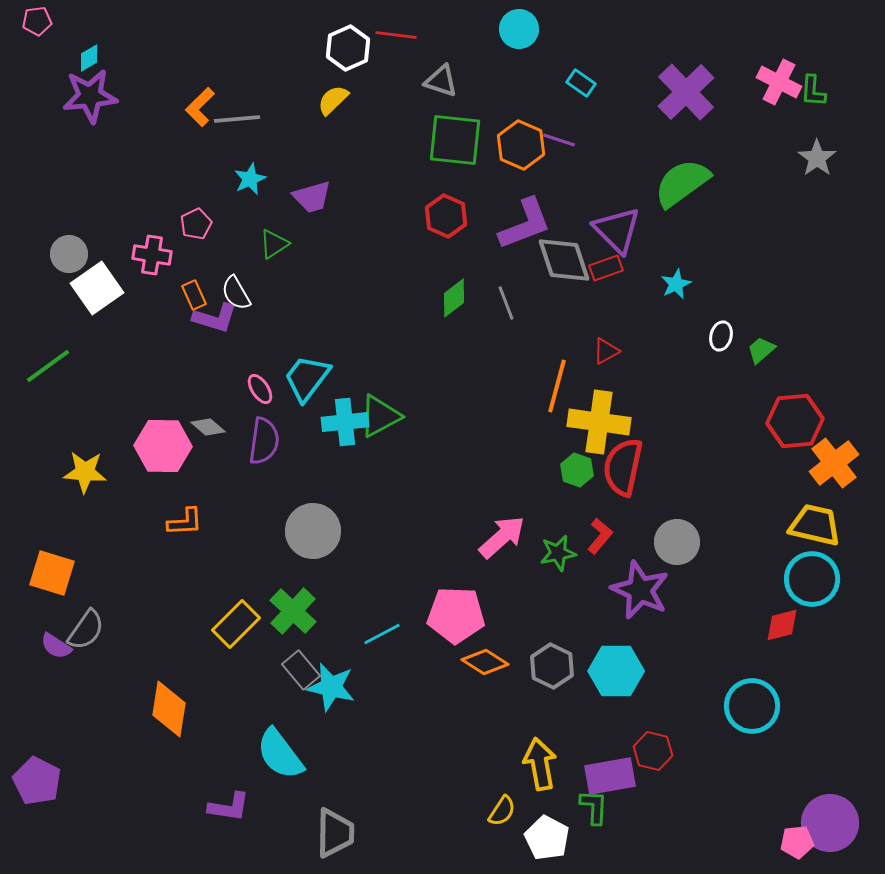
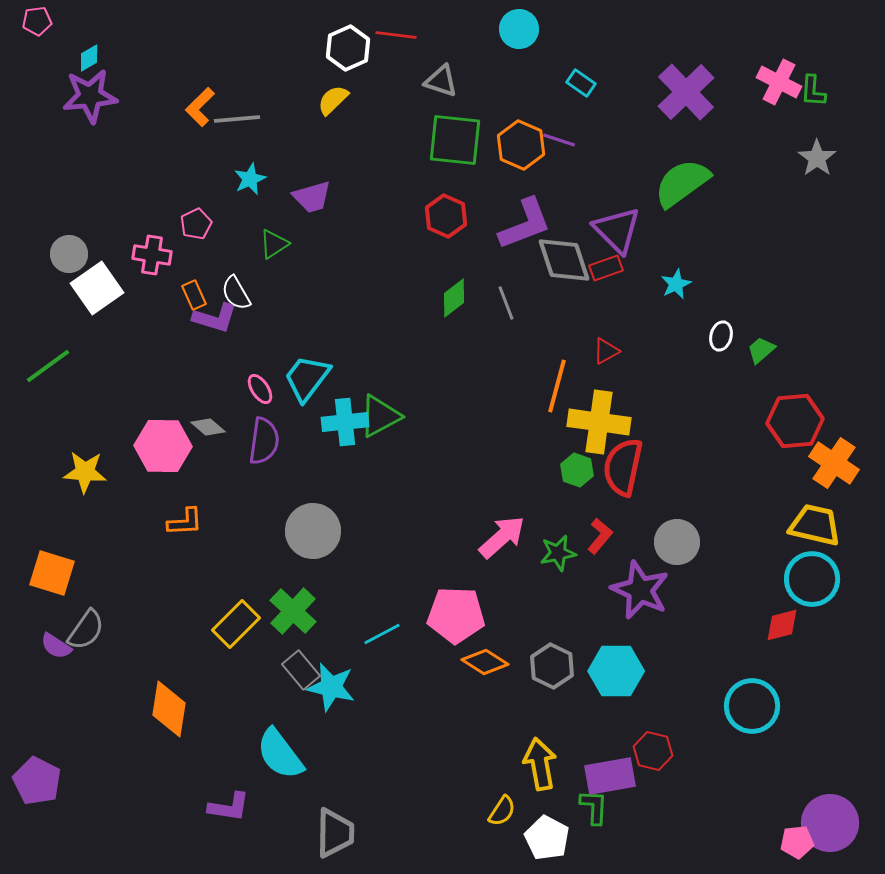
orange cross at (834, 463): rotated 18 degrees counterclockwise
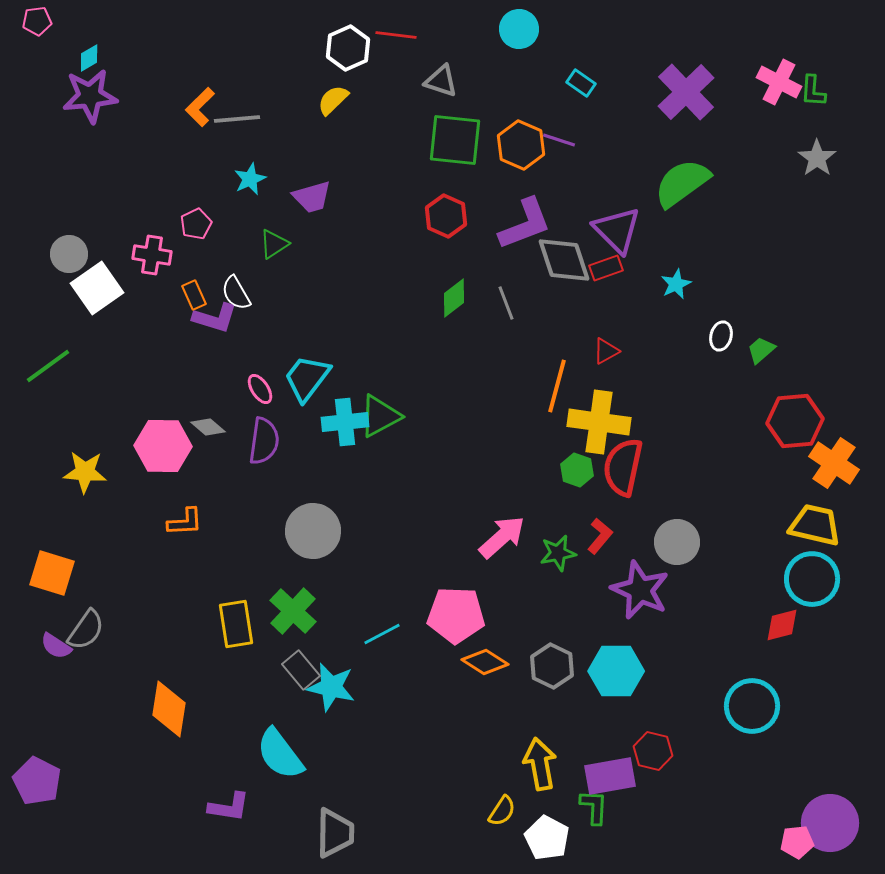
yellow rectangle at (236, 624): rotated 54 degrees counterclockwise
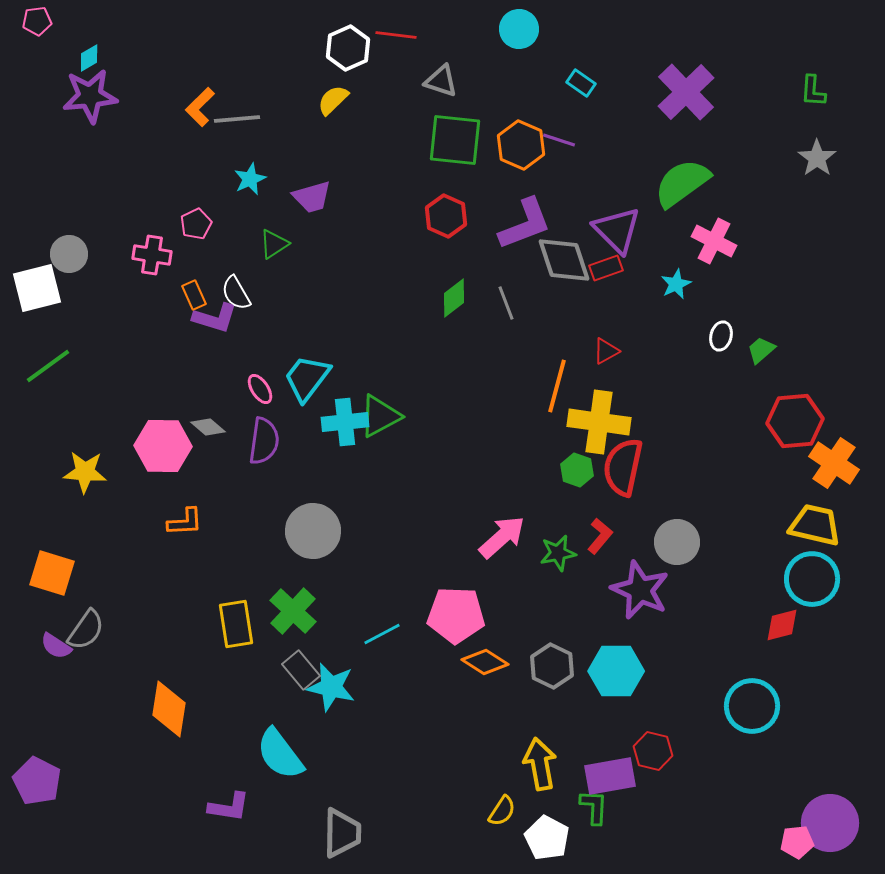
pink cross at (779, 82): moved 65 px left, 159 px down
white square at (97, 288): moved 60 px left; rotated 21 degrees clockwise
gray trapezoid at (335, 833): moved 7 px right
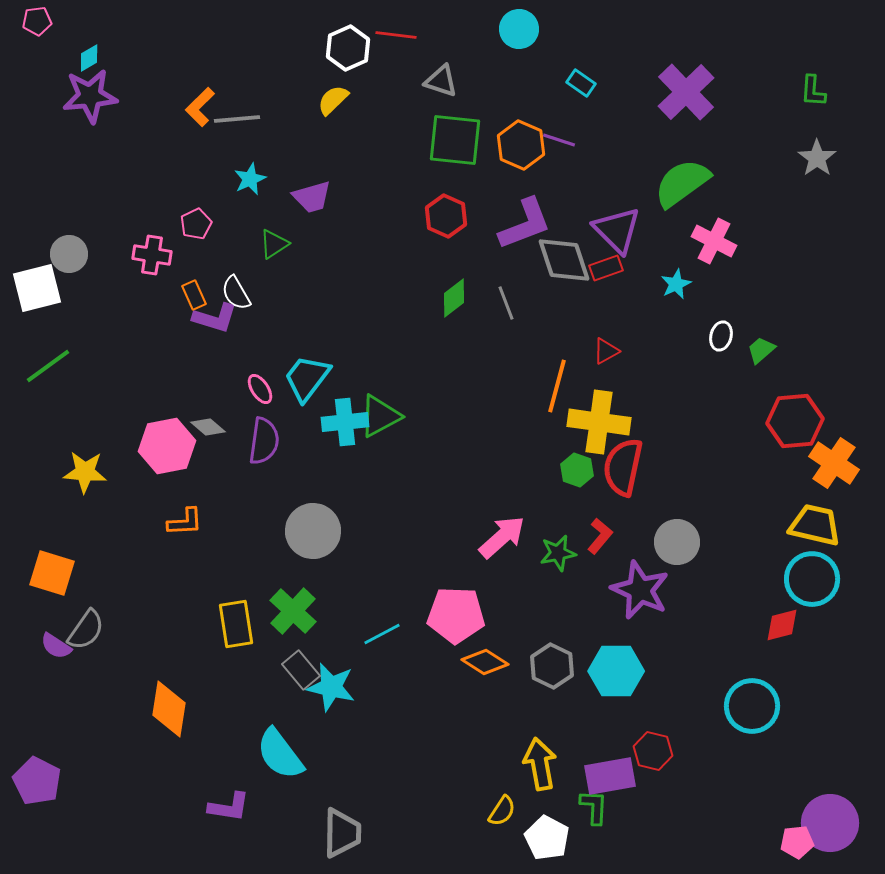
pink hexagon at (163, 446): moved 4 px right; rotated 12 degrees counterclockwise
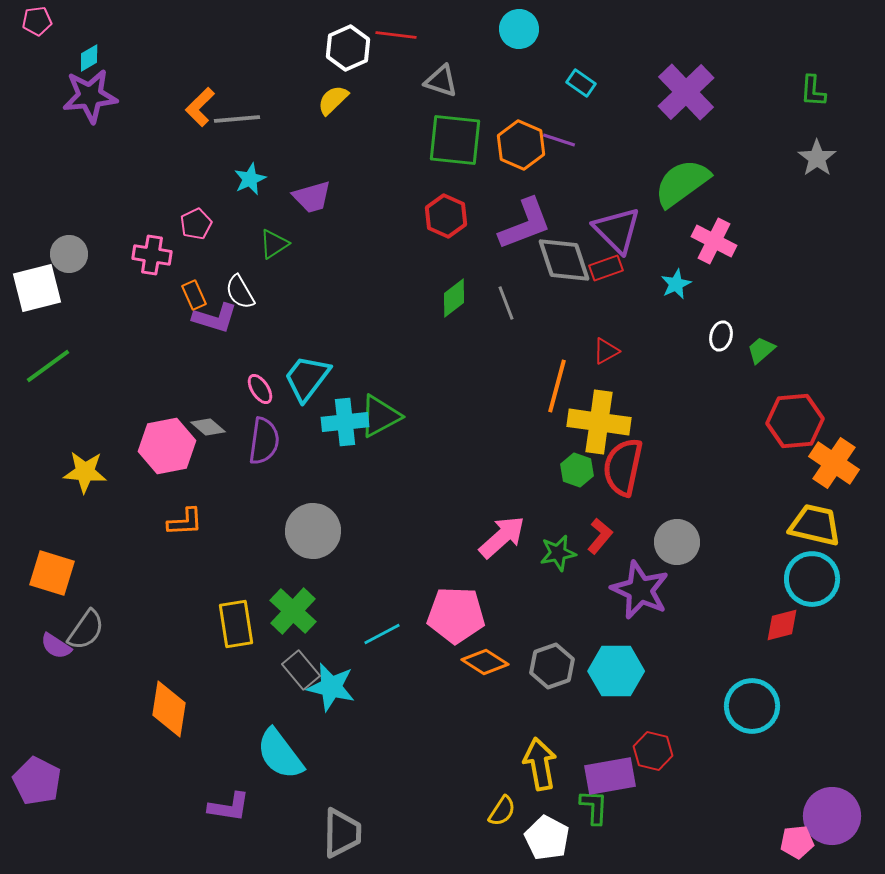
white semicircle at (236, 293): moved 4 px right, 1 px up
gray hexagon at (552, 666): rotated 15 degrees clockwise
purple circle at (830, 823): moved 2 px right, 7 px up
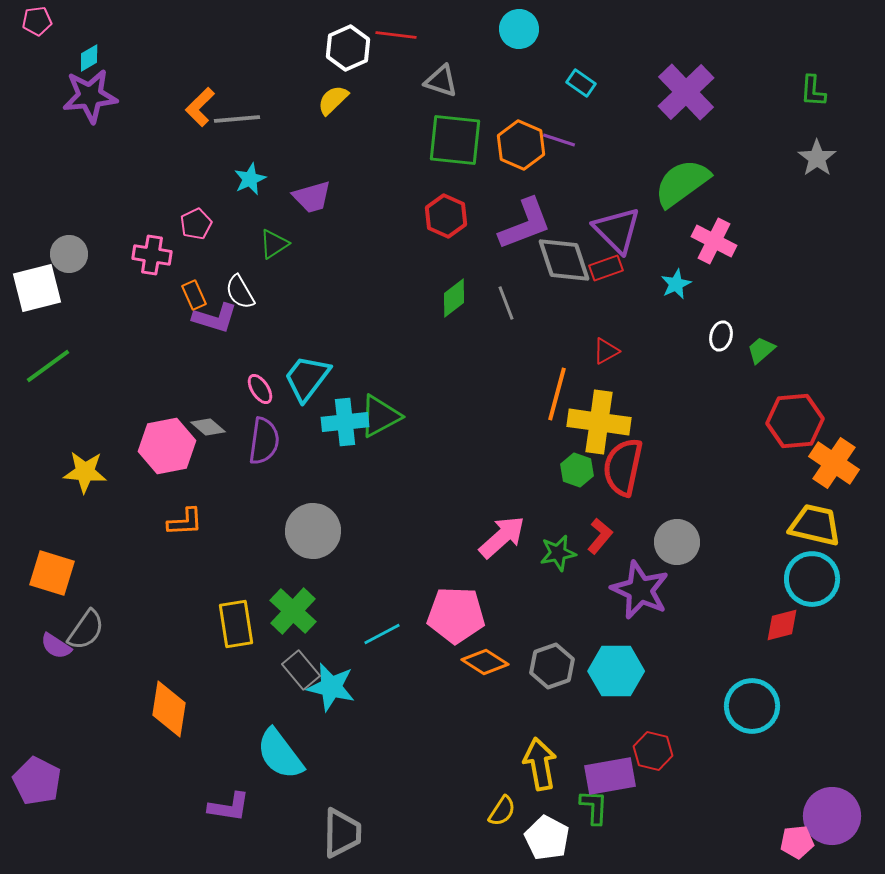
orange line at (557, 386): moved 8 px down
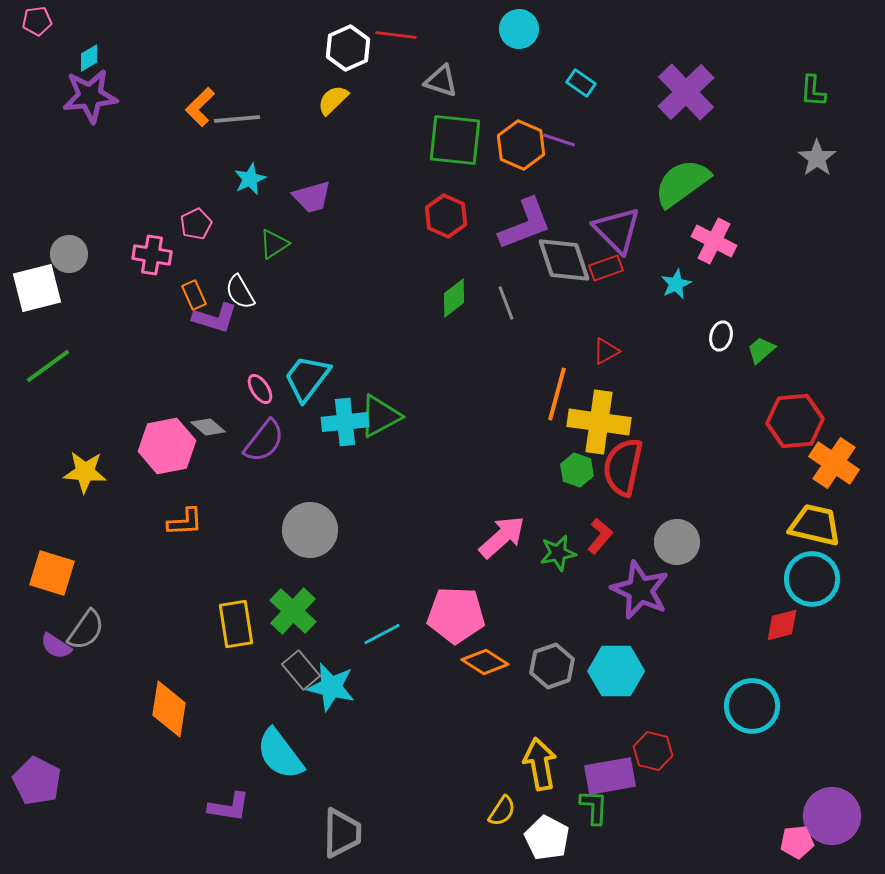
purple semicircle at (264, 441): rotated 30 degrees clockwise
gray circle at (313, 531): moved 3 px left, 1 px up
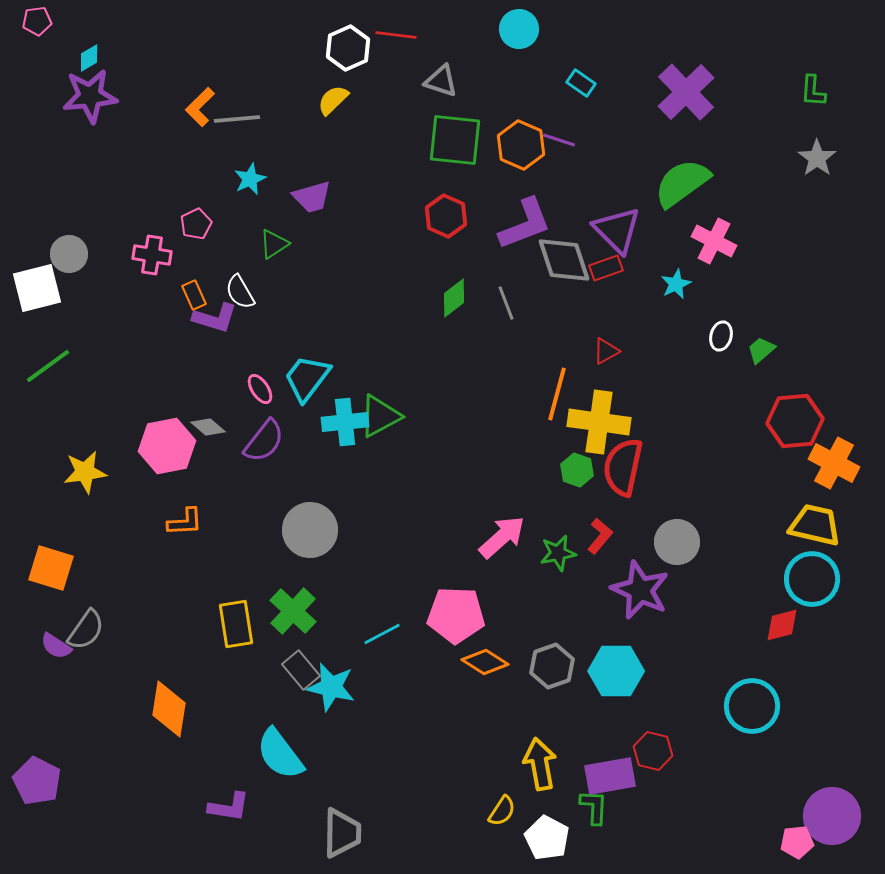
orange cross at (834, 463): rotated 6 degrees counterclockwise
yellow star at (85, 472): rotated 12 degrees counterclockwise
orange square at (52, 573): moved 1 px left, 5 px up
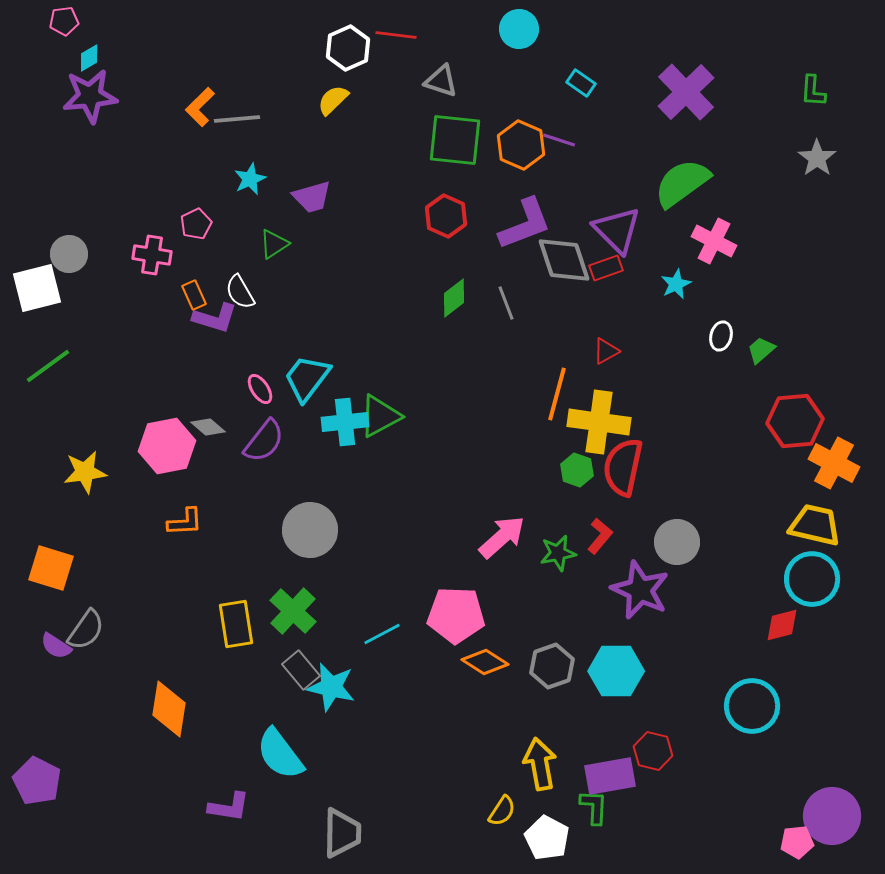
pink pentagon at (37, 21): moved 27 px right
